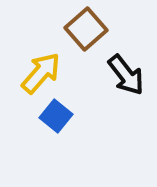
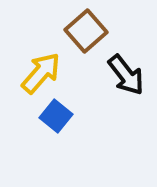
brown square: moved 2 px down
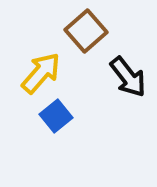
black arrow: moved 2 px right, 2 px down
blue square: rotated 12 degrees clockwise
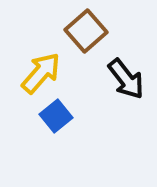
black arrow: moved 2 px left, 2 px down
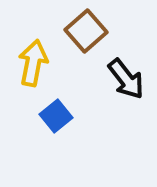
yellow arrow: moved 8 px left, 10 px up; rotated 30 degrees counterclockwise
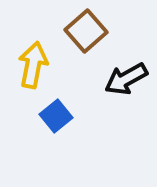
yellow arrow: moved 2 px down
black arrow: rotated 99 degrees clockwise
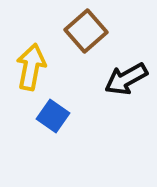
yellow arrow: moved 2 px left, 2 px down
blue square: moved 3 px left; rotated 16 degrees counterclockwise
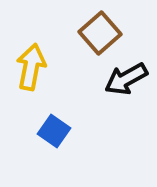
brown square: moved 14 px right, 2 px down
blue square: moved 1 px right, 15 px down
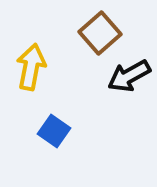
black arrow: moved 3 px right, 3 px up
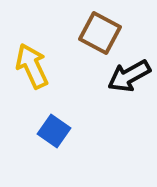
brown square: rotated 21 degrees counterclockwise
yellow arrow: moved 1 px right, 1 px up; rotated 36 degrees counterclockwise
